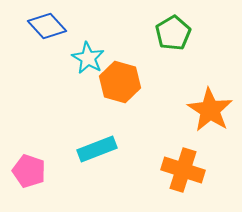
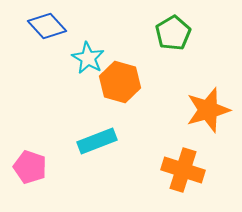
orange star: moved 2 px left; rotated 24 degrees clockwise
cyan rectangle: moved 8 px up
pink pentagon: moved 1 px right, 4 px up
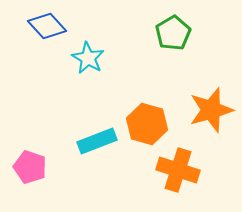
orange hexagon: moved 27 px right, 42 px down
orange star: moved 3 px right
orange cross: moved 5 px left
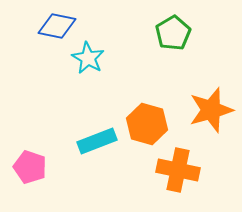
blue diamond: moved 10 px right; rotated 36 degrees counterclockwise
orange cross: rotated 6 degrees counterclockwise
